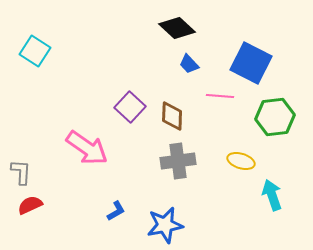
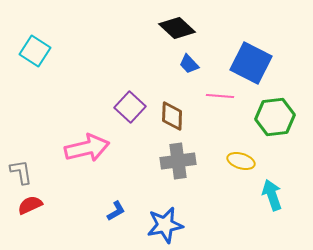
pink arrow: rotated 48 degrees counterclockwise
gray L-shape: rotated 12 degrees counterclockwise
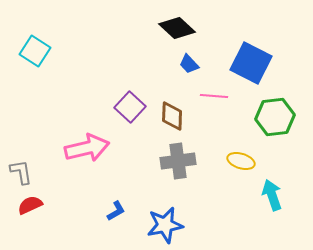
pink line: moved 6 px left
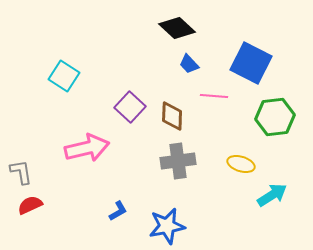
cyan square: moved 29 px right, 25 px down
yellow ellipse: moved 3 px down
cyan arrow: rotated 76 degrees clockwise
blue L-shape: moved 2 px right
blue star: moved 2 px right, 1 px down
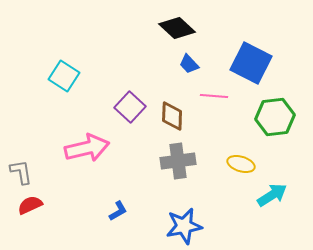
blue star: moved 17 px right
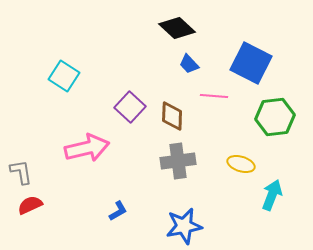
cyan arrow: rotated 36 degrees counterclockwise
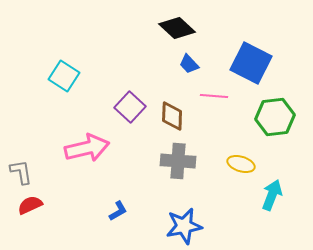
gray cross: rotated 12 degrees clockwise
